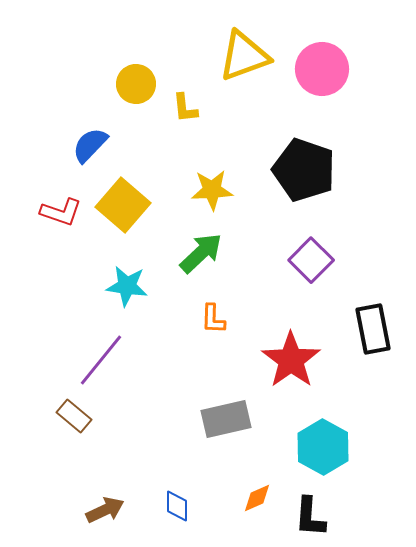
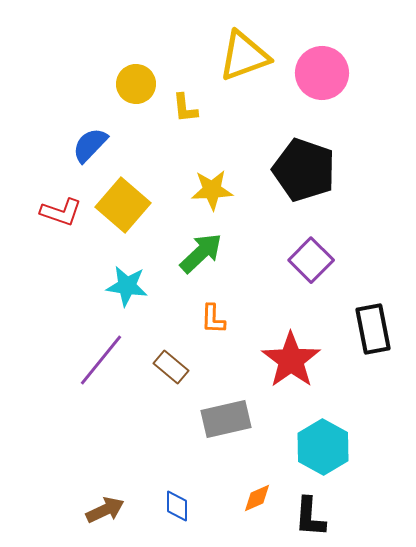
pink circle: moved 4 px down
brown rectangle: moved 97 px right, 49 px up
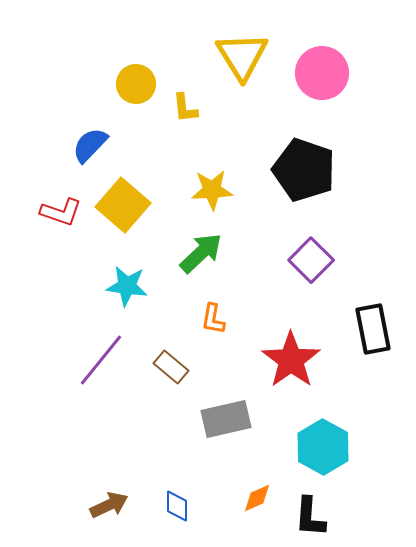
yellow triangle: moved 2 px left; rotated 42 degrees counterclockwise
orange L-shape: rotated 8 degrees clockwise
brown arrow: moved 4 px right, 5 px up
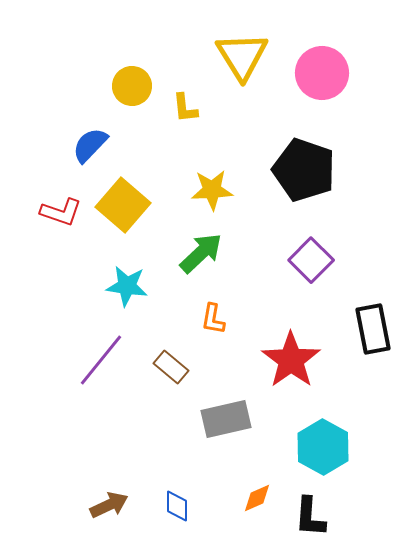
yellow circle: moved 4 px left, 2 px down
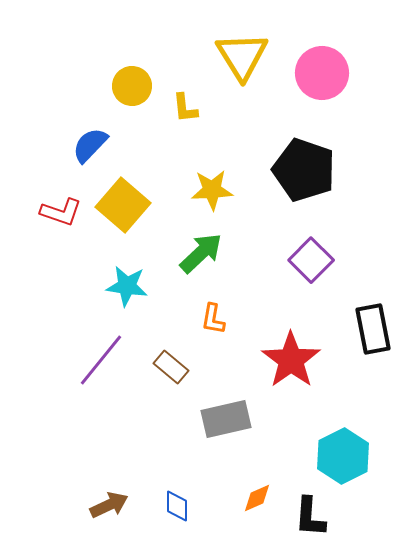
cyan hexagon: moved 20 px right, 9 px down; rotated 4 degrees clockwise
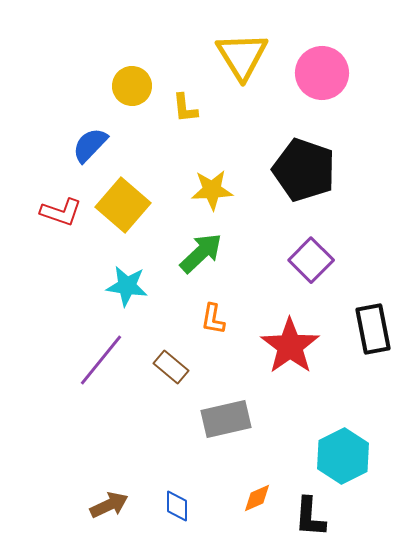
red star: moved 1 px left, 14 px up
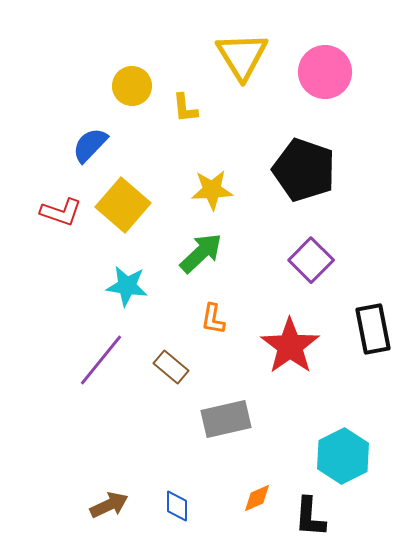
pink circle: moved 3 px right, 1 px up
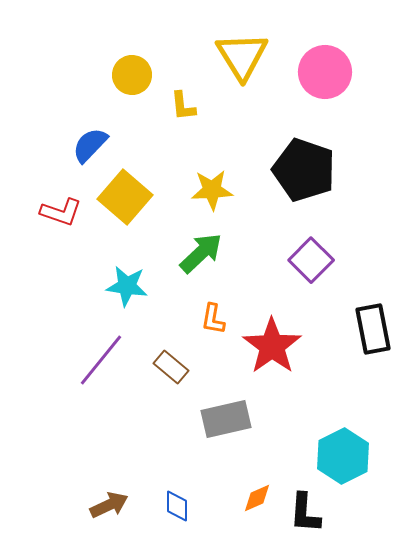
yellow circle: moved 11 px up
yellow L-shape: moved 2 px left, 2 px up
yellow square: moved 2 px right, 8 px up
red star: moved 18 px left
black L-shape: moved 5 px left, 4 px up
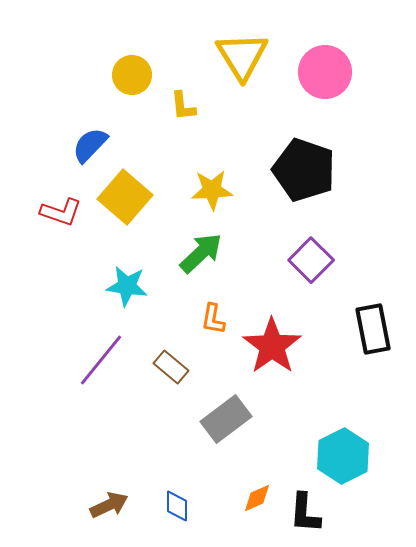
gray rectangle: rotated 24 degrees counterclockwise
